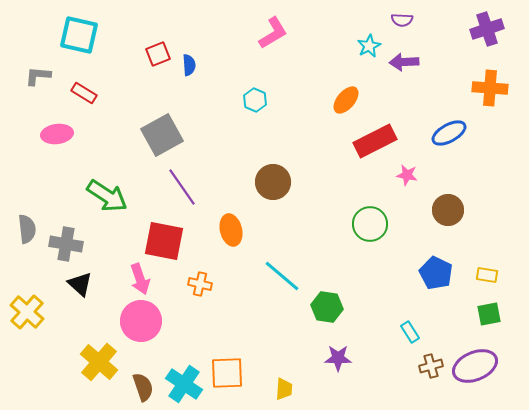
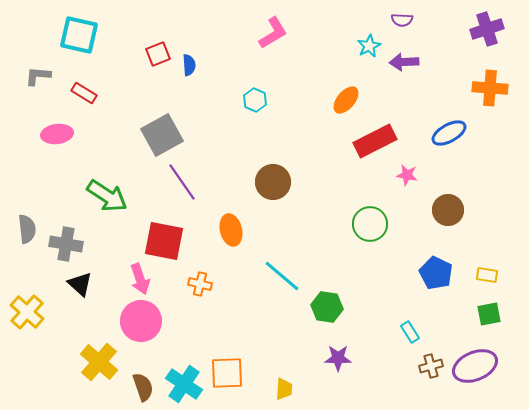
purple line at (182, 187): moved 5 px up
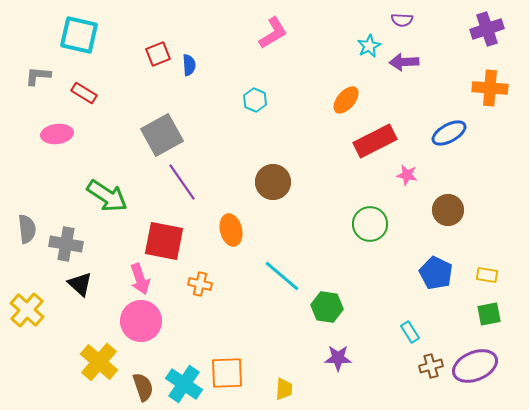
yellow cross at (27, 312): moved 2 px up
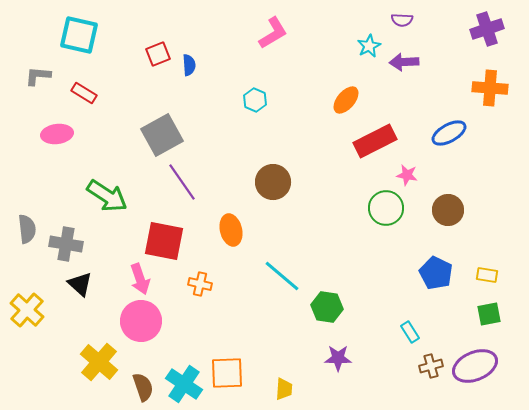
green circle at (370, 224): moved 16 px right, 16 px up
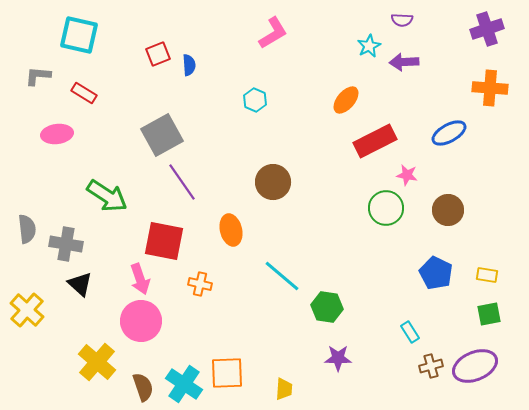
yellow cross at (99, 362): moved 2 px left
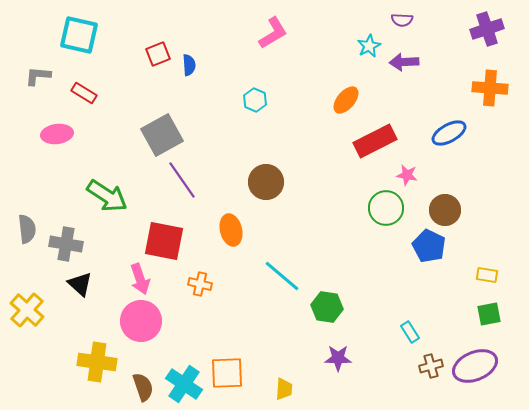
purple line at (182, 182): moved 2 px up
brown circle at (273, 182): moved 7 px left
brown circle at (448, 210): moved 3 px left
blue pentagon at (436, 273): moved 7 px left, 27 px up
yellow cross at (97, 362): rotated 33 degrees counterclockwise
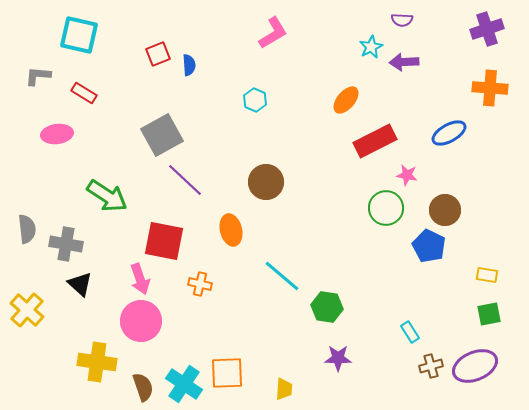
cyan star at (369, 46): moved 2 px right, 1 px down
purple line at (182, 180): moved 3 px right; rotated 12 degrees counterclockwise
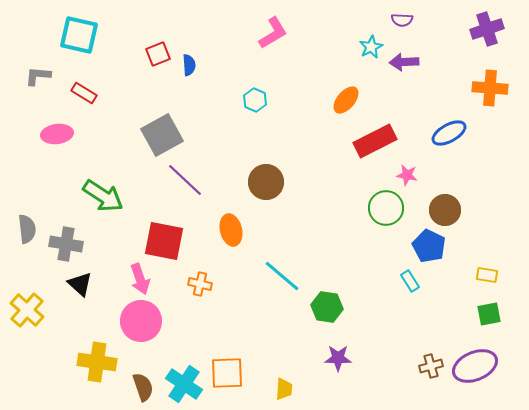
green arrow at (107, 196): moved 4 px left
cyan rectangle at (410, 332): moved 51 px up
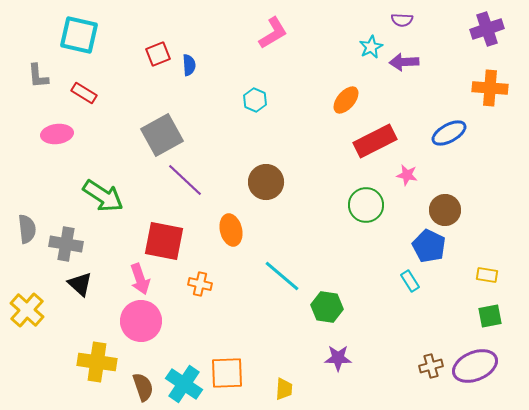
gray L-shape at (38, 76): rotated 100 degrees counterclockwise
green circle at (386, 208): moved 20 px left, 3 px up
green square at (489, 314): moved 1 px right, 2 px down
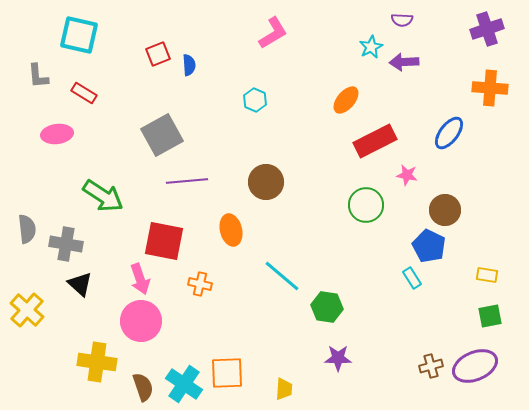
blue ellipse at (449, 133): rotated 24 degrees counterclockwise
purple line at (185, 180): moved 2 px right, 1 px down; rotated 48 degrees counterclockwise
cyan rectangle at (410, 281): moved 2 px right, 3 px up
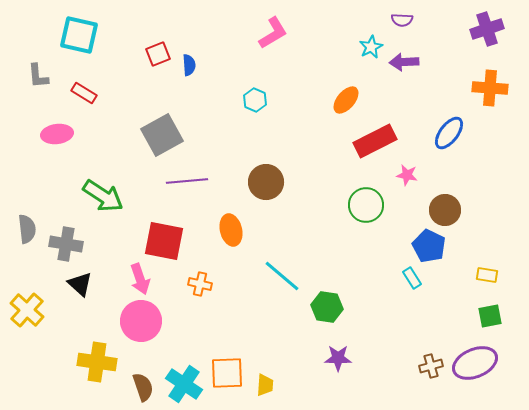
purple ellipse at (475, 366): moved 3 px up
yellow trapezoid at (284, 389): moved 19 px left, 4 px up
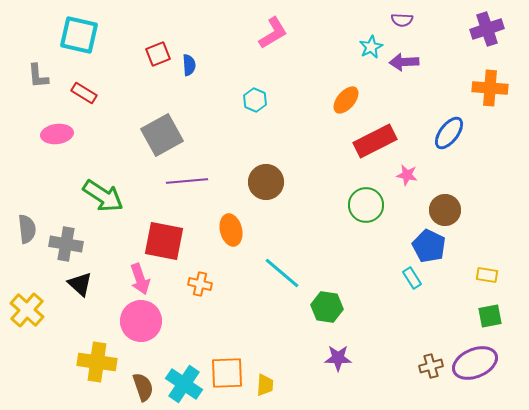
cyan line at (282, 276): moved 3 px up
